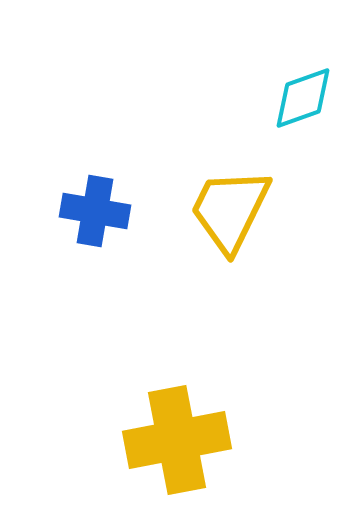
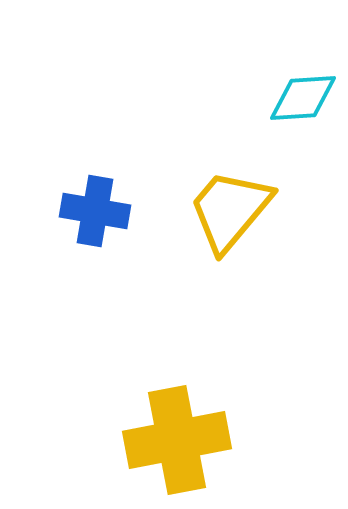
cyan diamond: rotated 16 degrees clockwise
yellow trapezoid: rotated 14 degrees clockwise
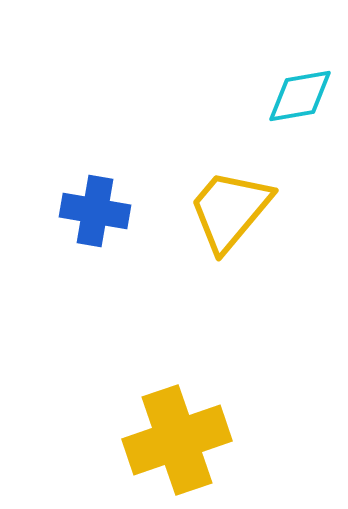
cyan diamond: moved 3 px left, 2 px up; rotated 6 degrees counterclockwise
yellow cross: rotated 8 degrees counterclockwise
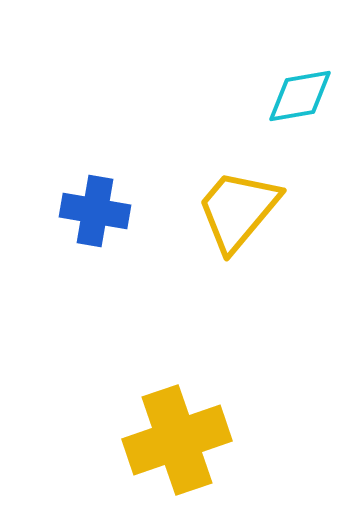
yellow trapezoid: moved 8 px right
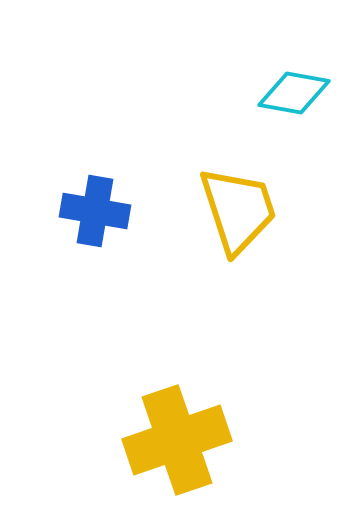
cyan diamond: moved 6 px left, 3 px up; rotated 20 degrees clockwise
yellow trapezoid: rotated 122 degrees clockwise
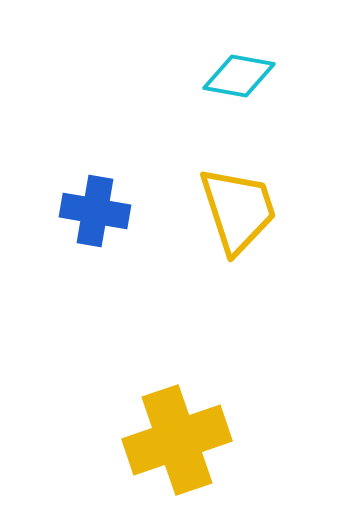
cyan diamond: moved 55 px left, 17 px up
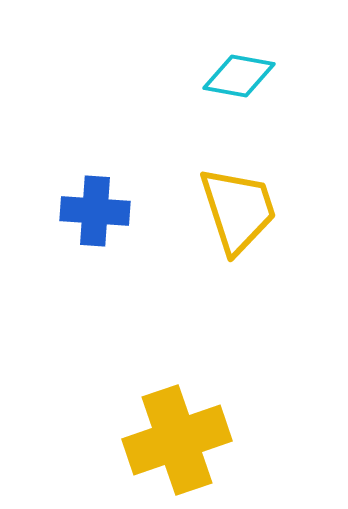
blue cross: rotated 6 degrees counterclockwise
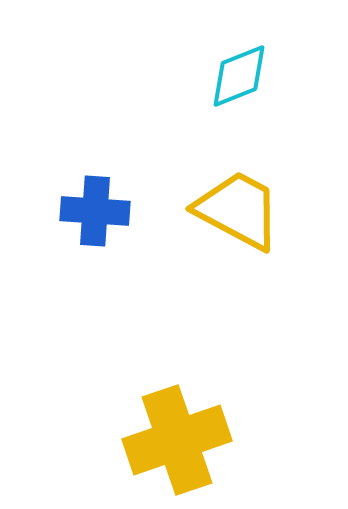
cyan diamond: rotated 32 degrees counterclockwise
yellow trapezoid: rotated 44 degrees counterclockwise
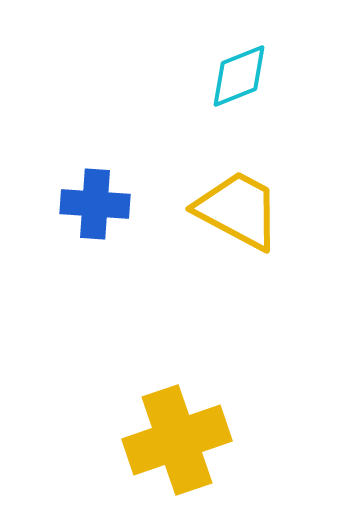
blue cross: moved 7 px up
